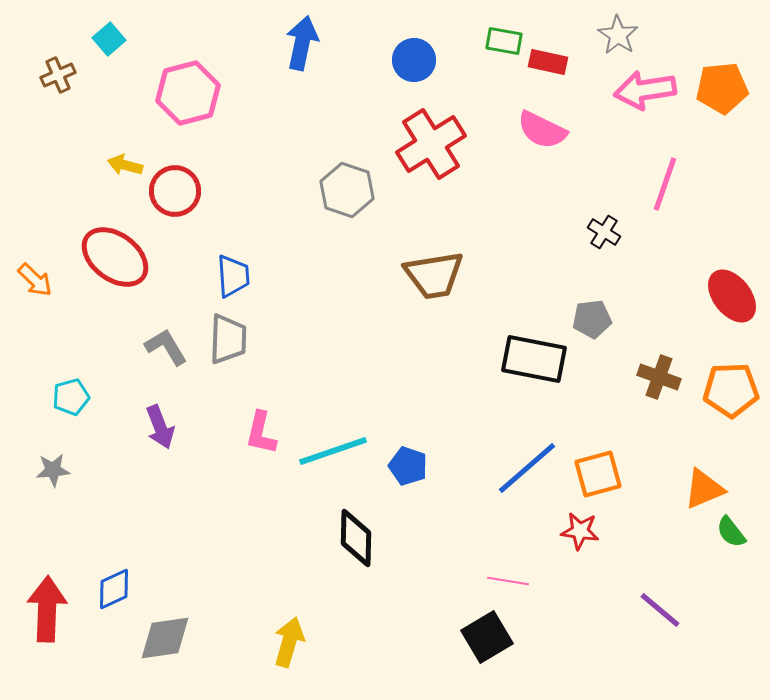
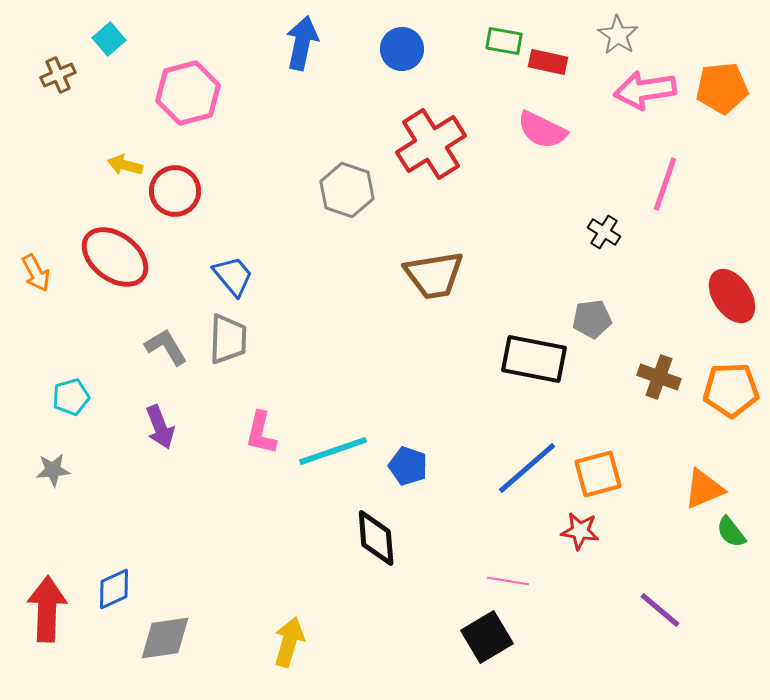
blue circle at (414, 60): moved 12 px left, 11 px up
blue trapezoid at (233, 276): rotated 36 degrees counterclockwise
orange arrow at (35, 280): moved 1 px right, 7 px up; rotated 18 degrees clockwise
red ellipse at (732, 296): rotated 4 degrees clockwise
black diamond at (356, 538): moved 20 px right; rotated 6 degrees counterclockwise
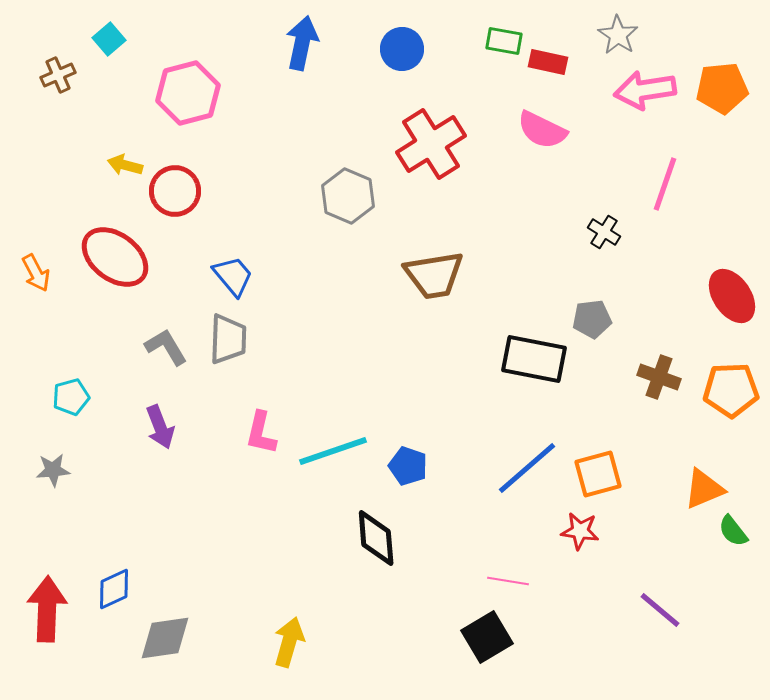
gray hexagon at (347, 190): moved 1 px right, 6 px down; rotated 4 degrees clockwise
green semicircle at (731, 532): moved 2 px right, 1 px up
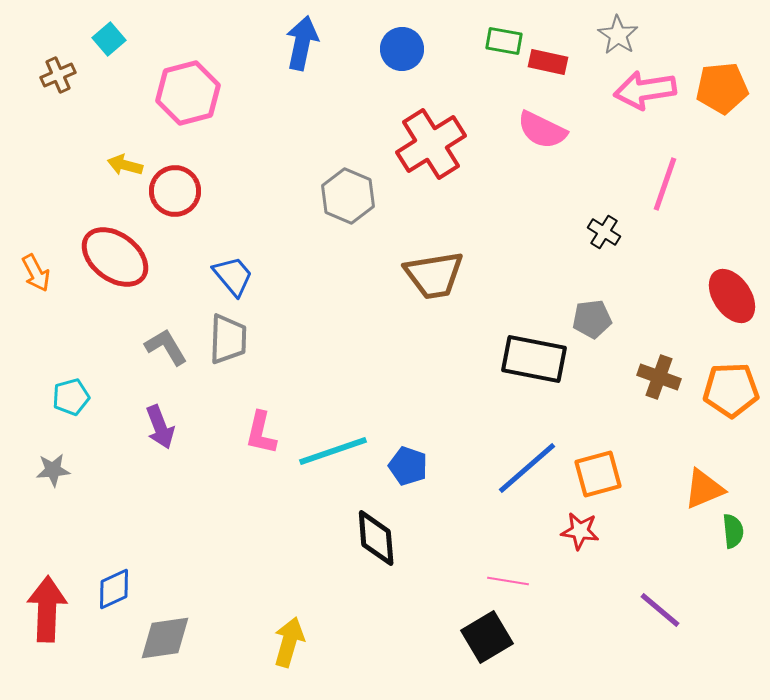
green semicircle at (733, 531): rotated 148 degrees counterclockwise
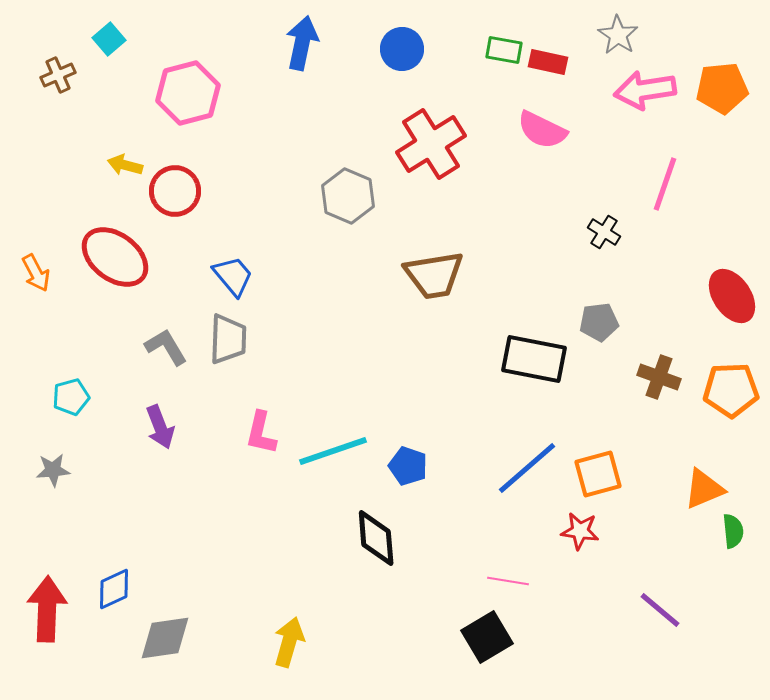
green rectangle at (504, 41): moved 9 px down
gray pentagon at (592, 319): moved 7 px right, 3 px down
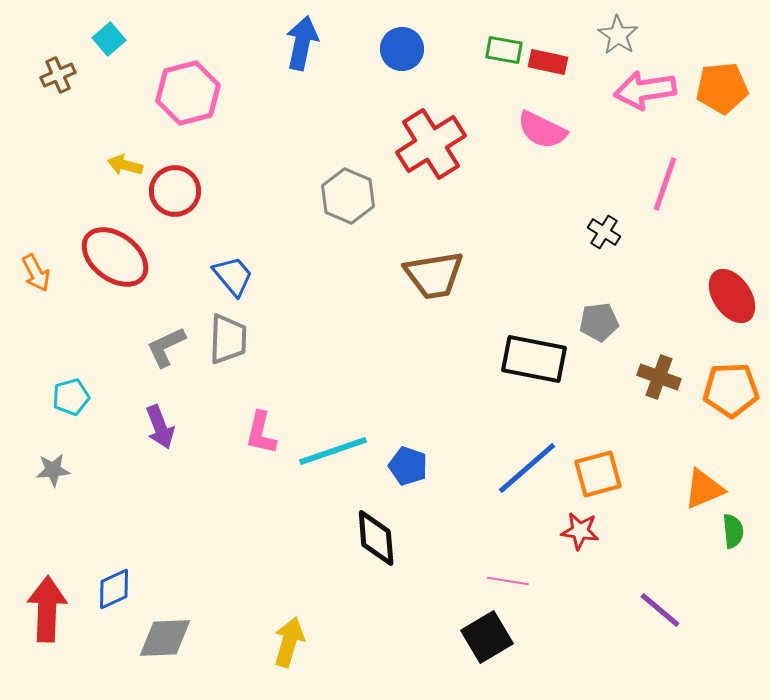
gray L-shape at (166, 347): rotated 84 degrees counterclockwise
gray diamond at (165, 638): rotated 6 degrees clockwise
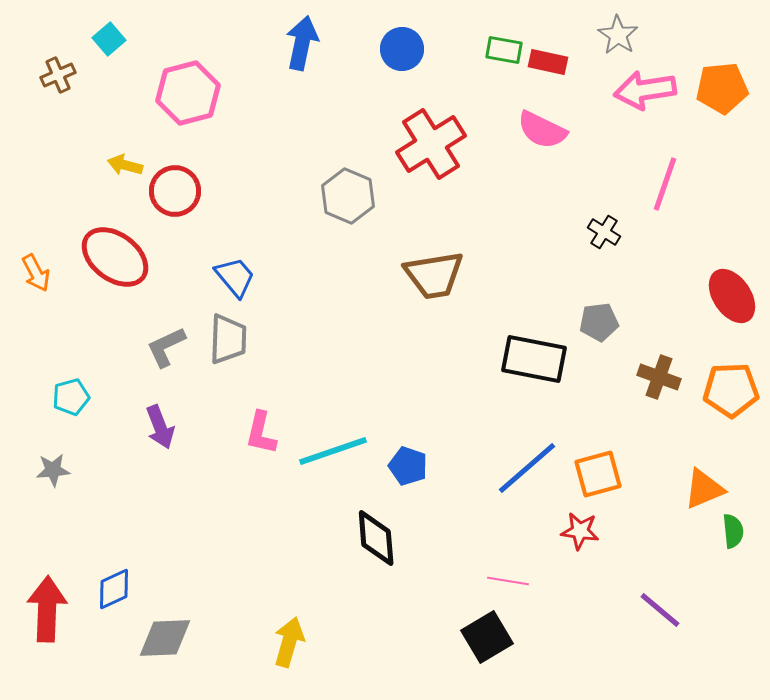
blue trapezoid at (233, 276): moved 2 px right, 1 px down
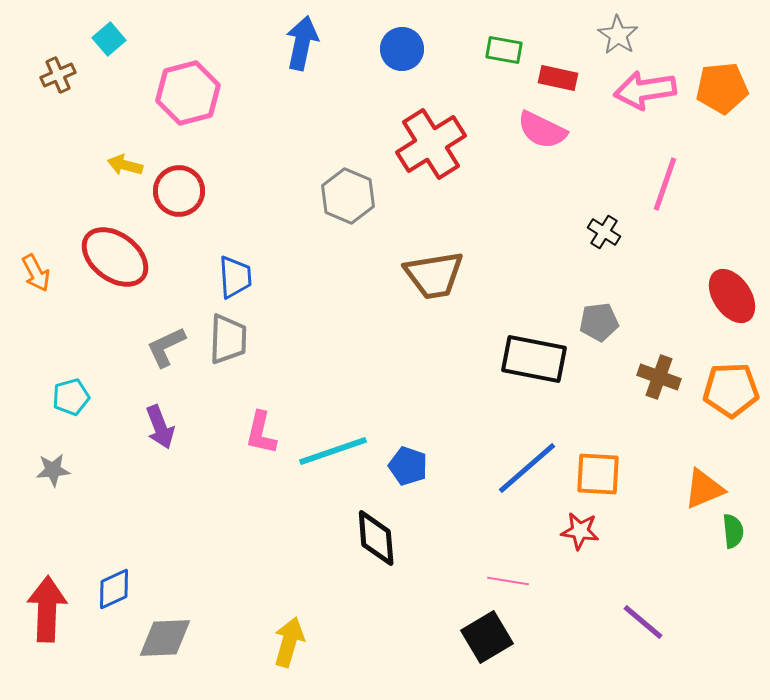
red rectangle at (548, 62): moved 10 px right, 16 px down
red circle at (175, 191): moved 4 px right
blue trapezoid at (235, 277): rotated 36 degrees clockwise
orange square at (598, 474): rotated 18 degrees clockwise
purple line at (660, 610): moved 17 px left, 12 px down
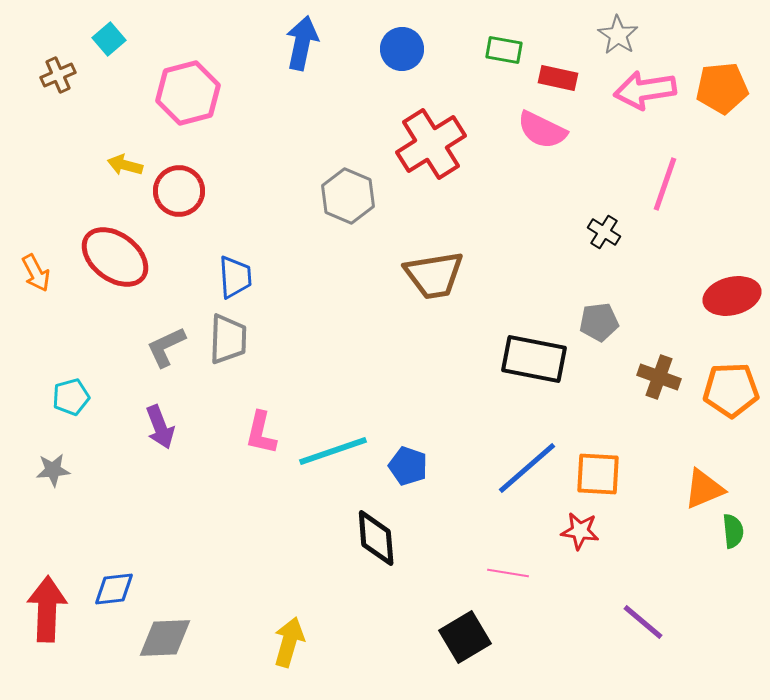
red ellipse at (732, 296): rotated 70 degrees counterclockwise
pink line at (508, 581): moved 8 px up
blue diamond at (114, 589): rotated 18 degrees clockwise
black square at (487, 637): moved 22 px left
